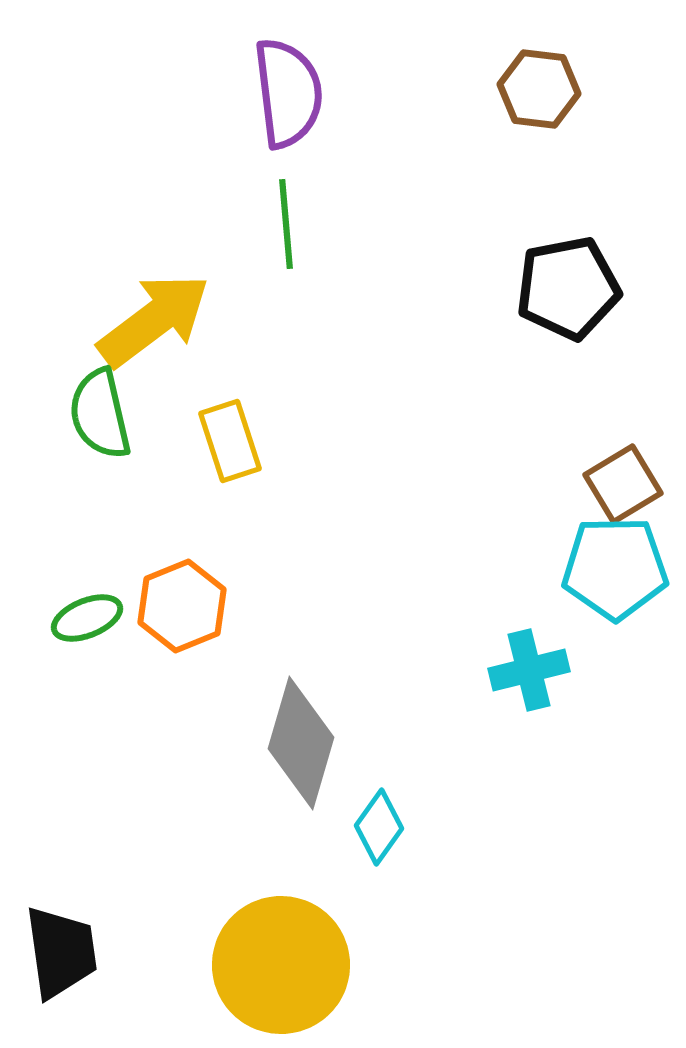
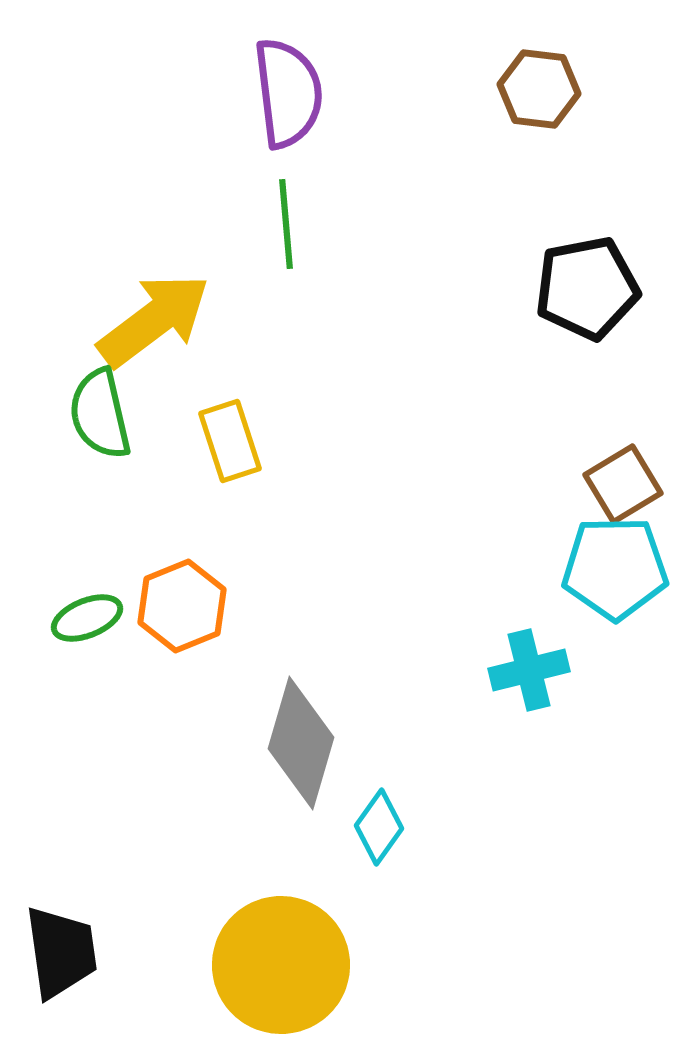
black pentagon: moved 19 px right
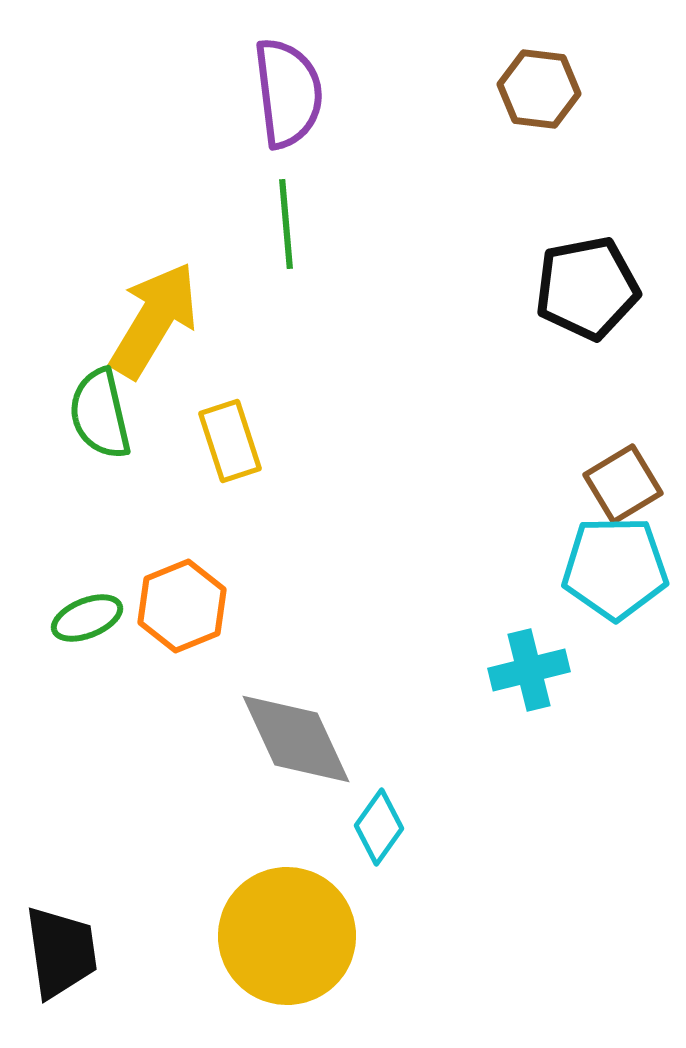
yellow arrow: rotated 22 degrees counterclockwise
gray diamond: moved 5 px left, 4 px up; rotated 41 degrees counterclockwise
yellow circle: moved 6 px right, 29 px up
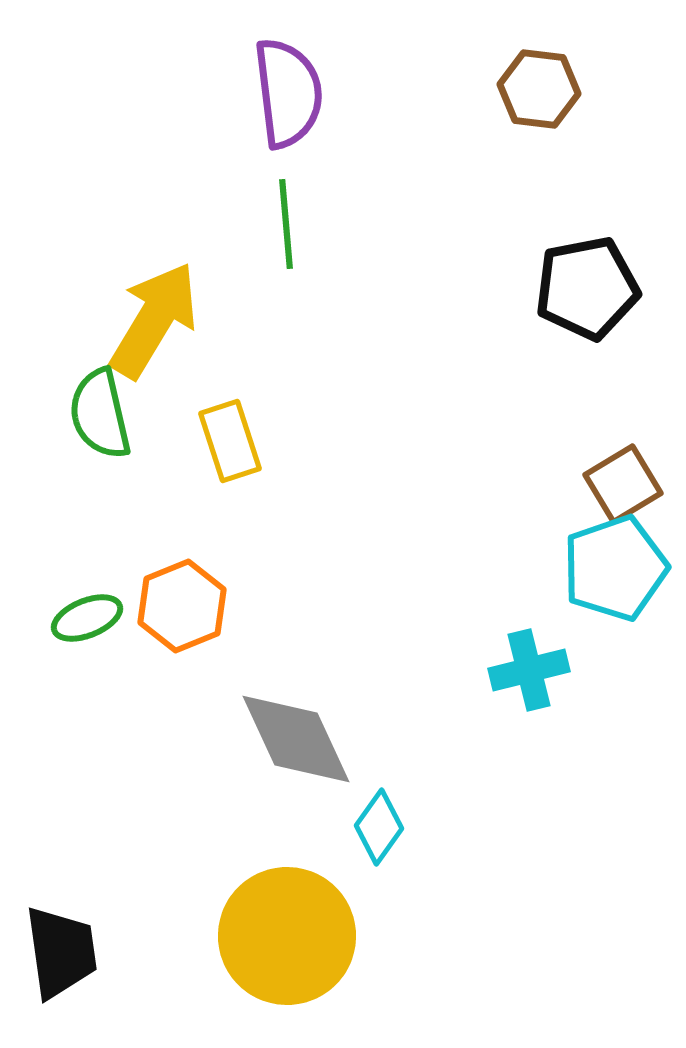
cyan pentagon: rotated 18 degrees counterclockwise
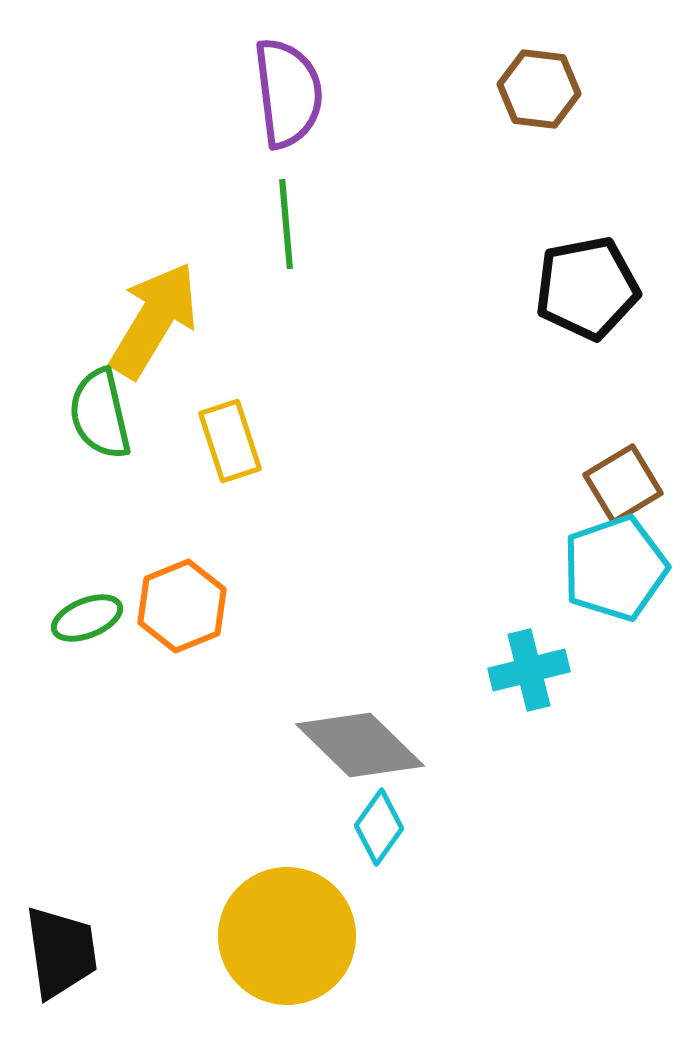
gray diamond: moved 64 px right, 6 px down; rotated 21 degrees counterclockwise
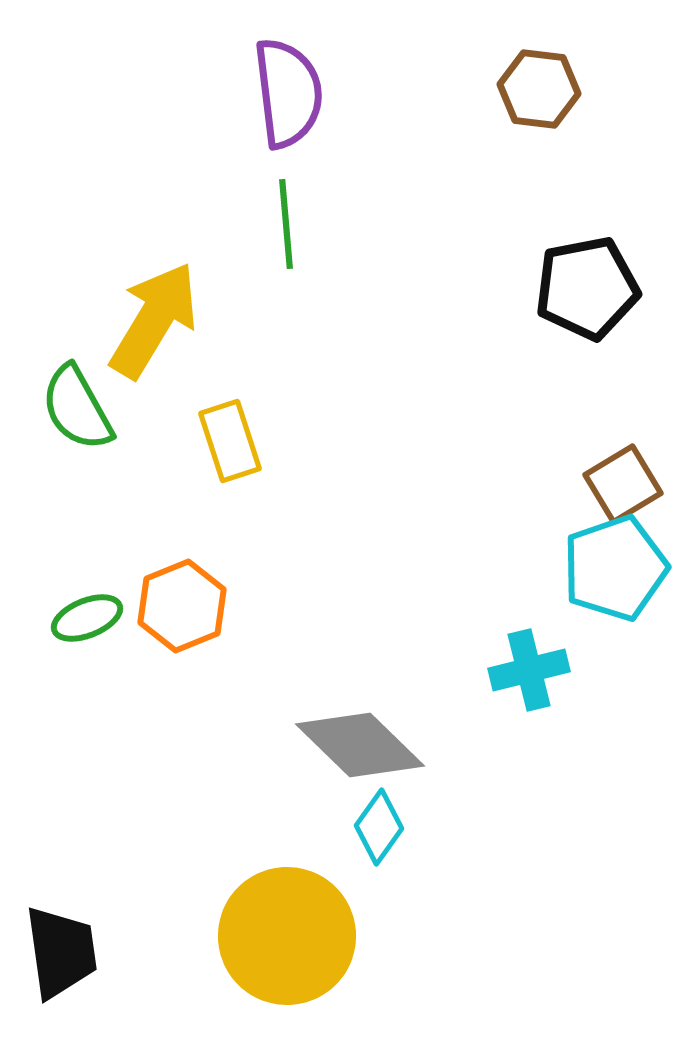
green semicircle: moved 23 px left, 6 px up; rotated 16 degrees counterclockwise
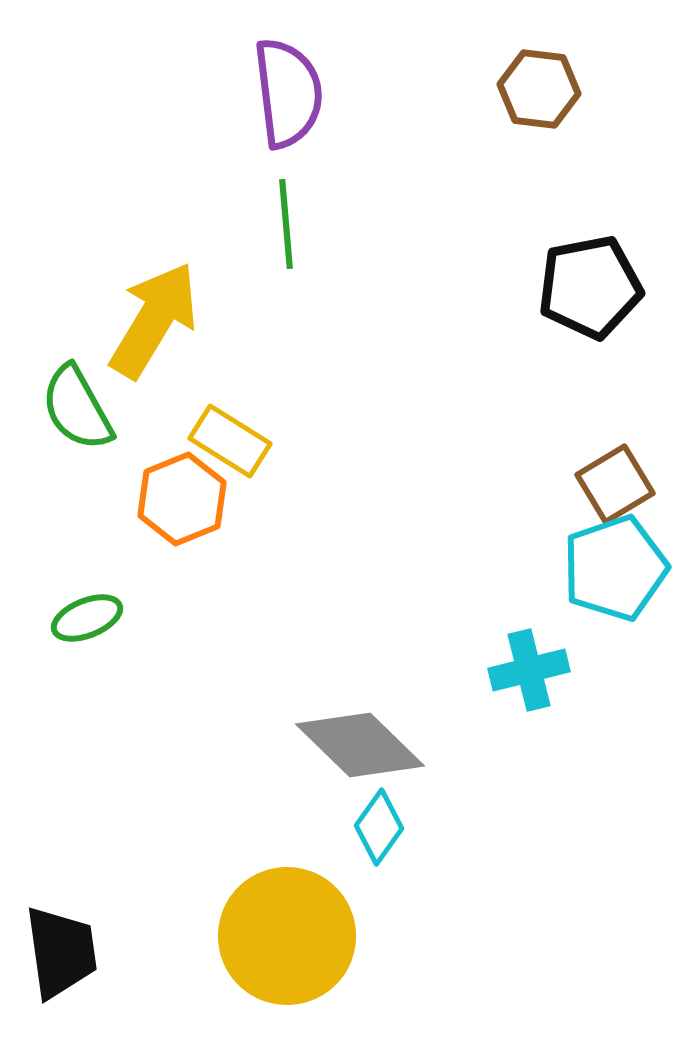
black pentagon: moved 3 px right, 1 px up
yellow rectangle: rotated 40 degrees counterclockwise
brown square: moved 8 px left
orange hexagon: moved 107 px up
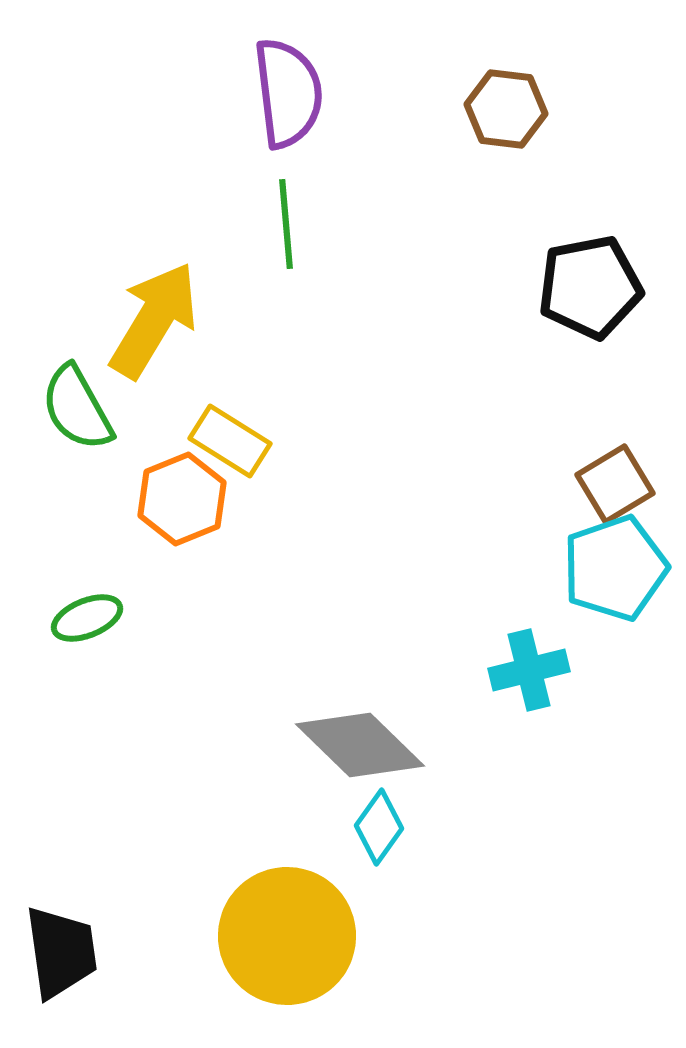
brown hexagon: moved 33 px left, 20 px down
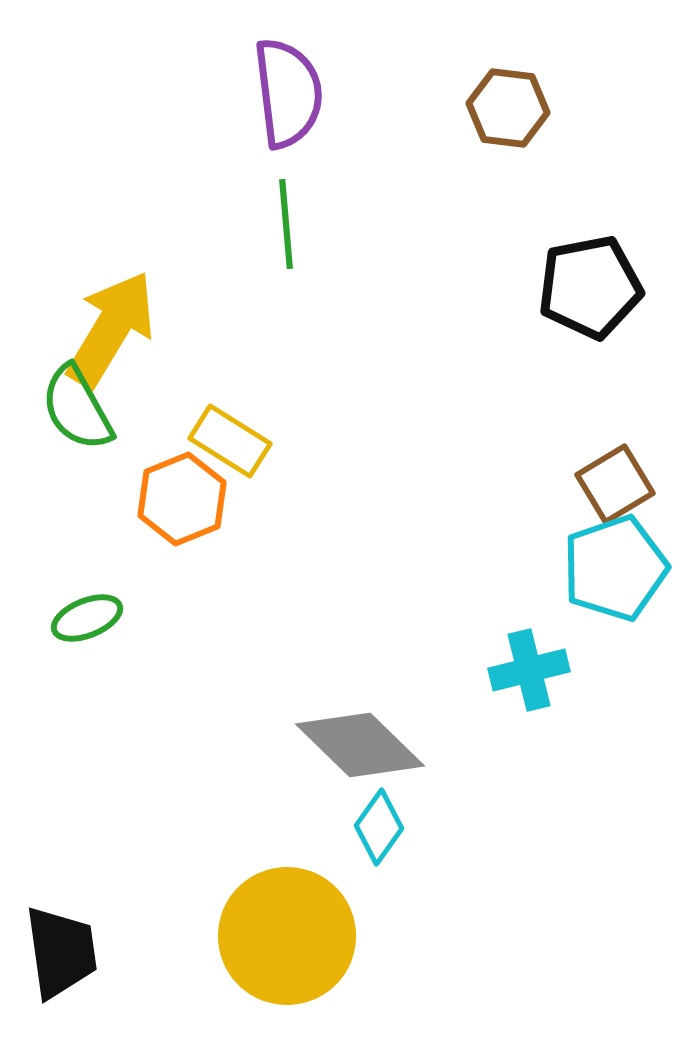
brown hexagon: moved 2 px right, 1 px up
yellow arrow: moved 43 px left, 9 px down
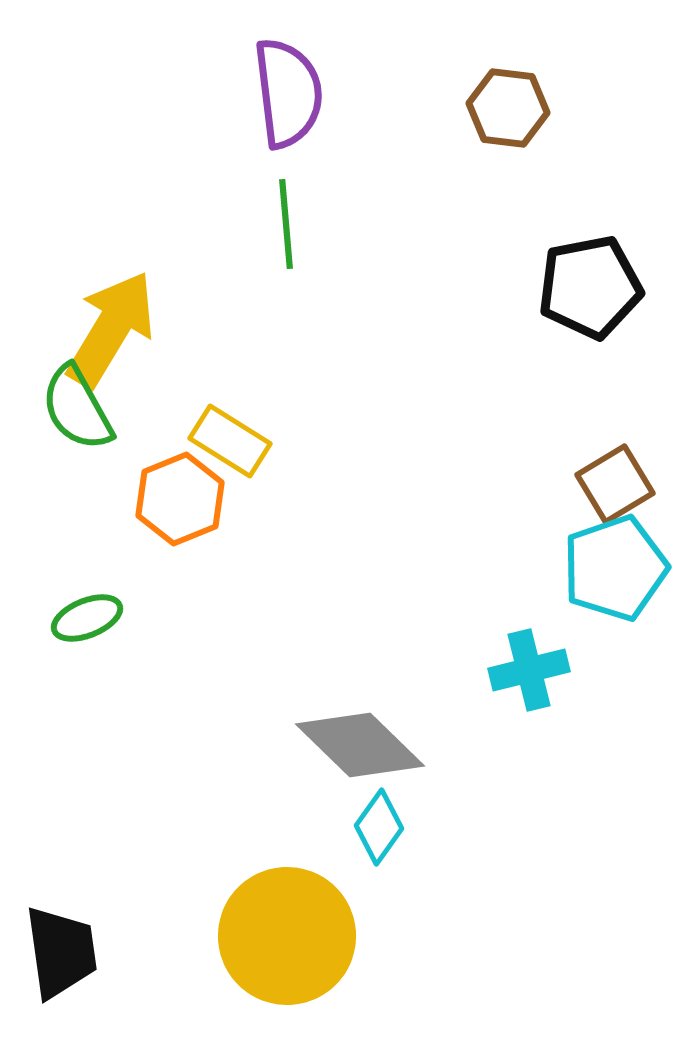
orange hexagon: moved 2 px left
